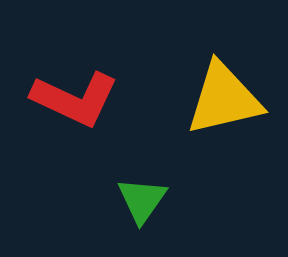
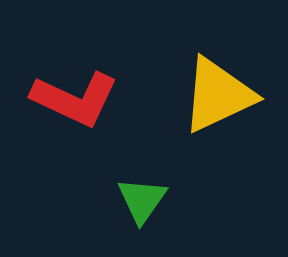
yellow triangle: moved 6 px left, 4 px up; rotated 12 degrees counterclockwise
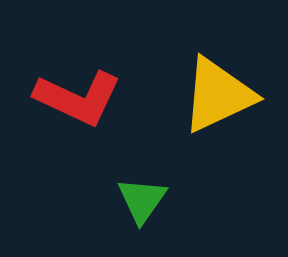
red L-shape: moved 3 px right, 1 px up
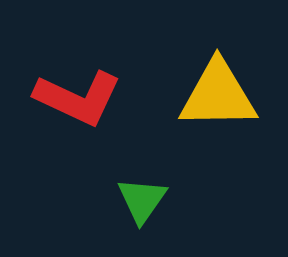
yellow triangle: rotated 24 degrees clockwise
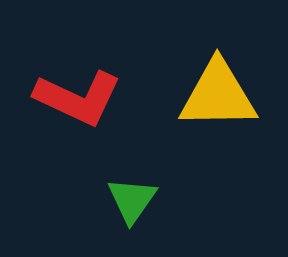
green triangle: moved 10 px left
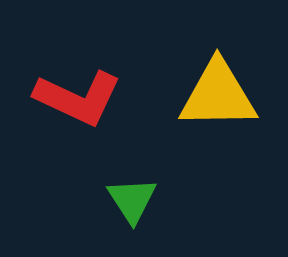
green triangle: rotated 8 degrees counterclockwise
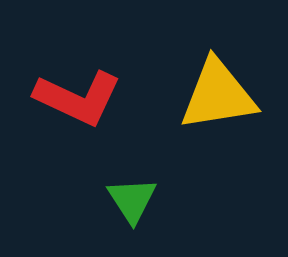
yellow triangle: rotated 8 degrees counterclockwise
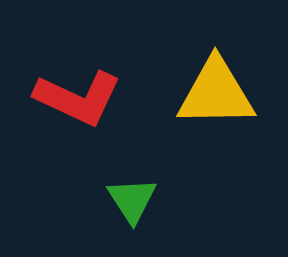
yellow triangle: moved 2 px left, 2 px up; rotated 8 degrees clockwise
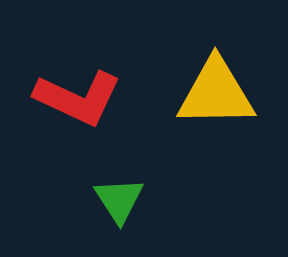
green triangle: moved 13 px left
